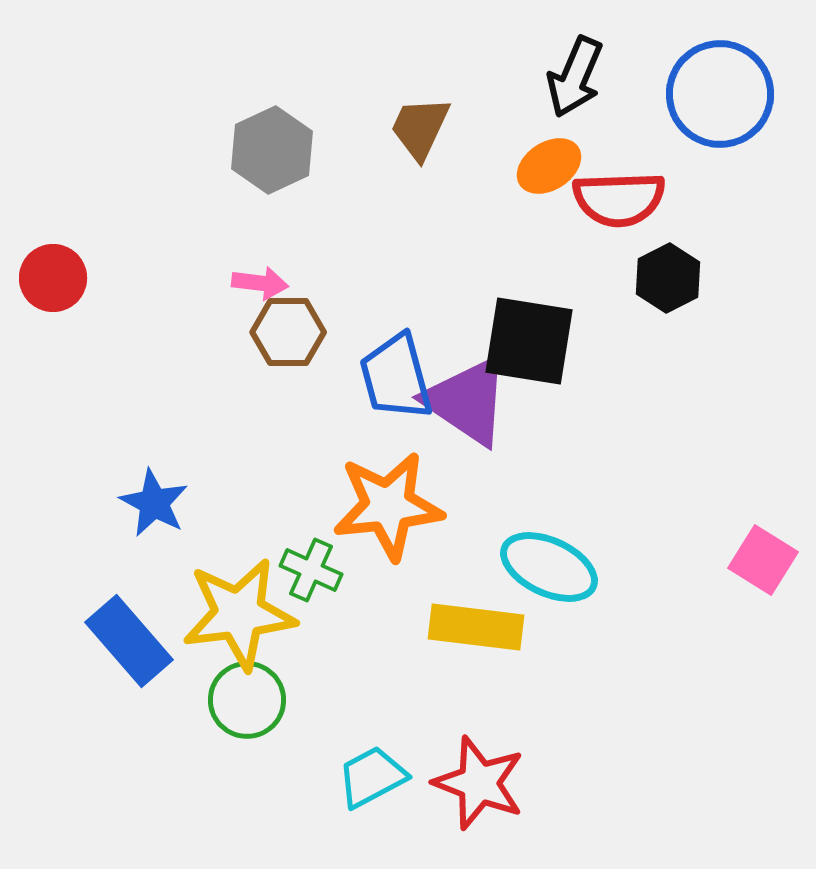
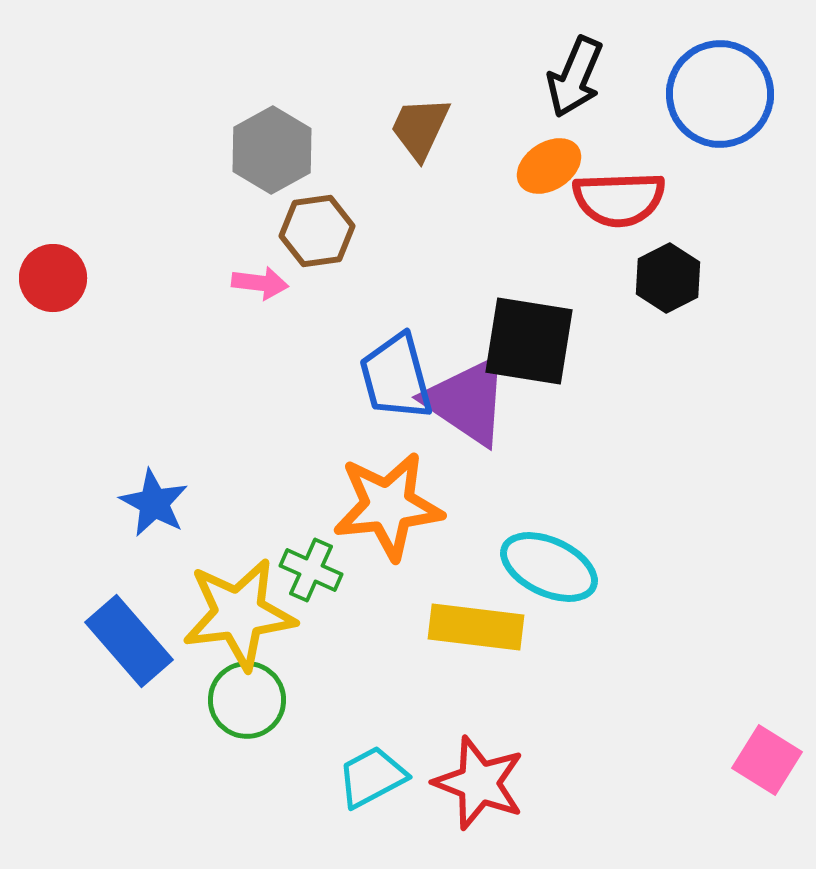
gray hexagon: rotated 4 degrees counterclockwise
brown hexagon: moved 29 px right, 101 px up; rotated 8 degrees counterclockwise
pink square: moved 4 px right, 200 px down
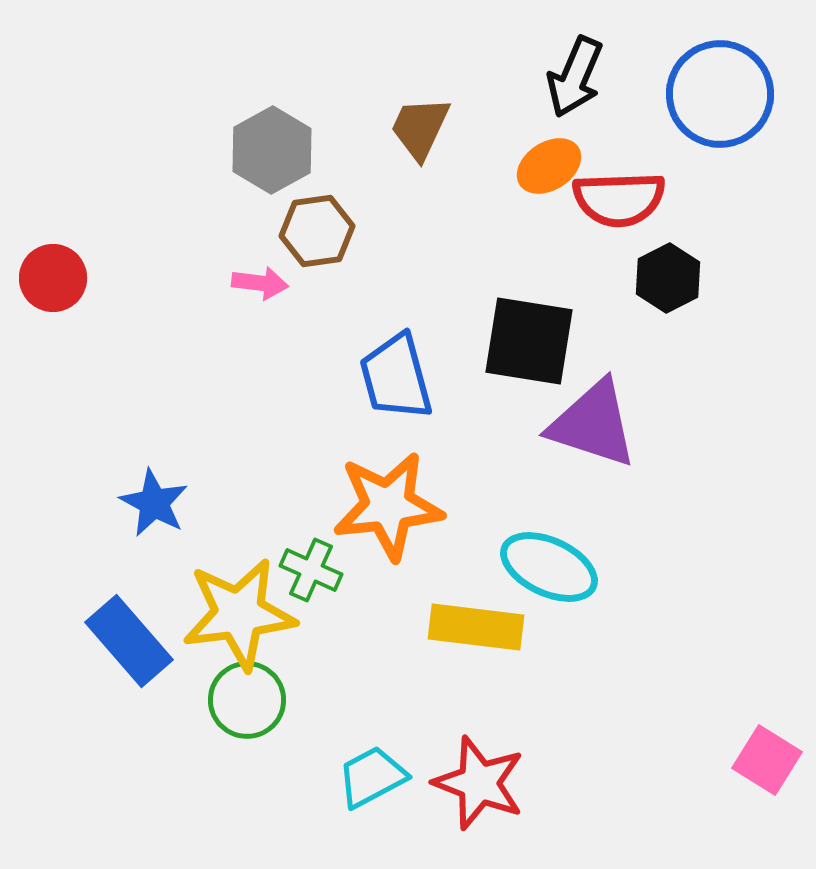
purple triangle: moved 126 px right, 23 px down; rotated 16 degrees counterclockwise
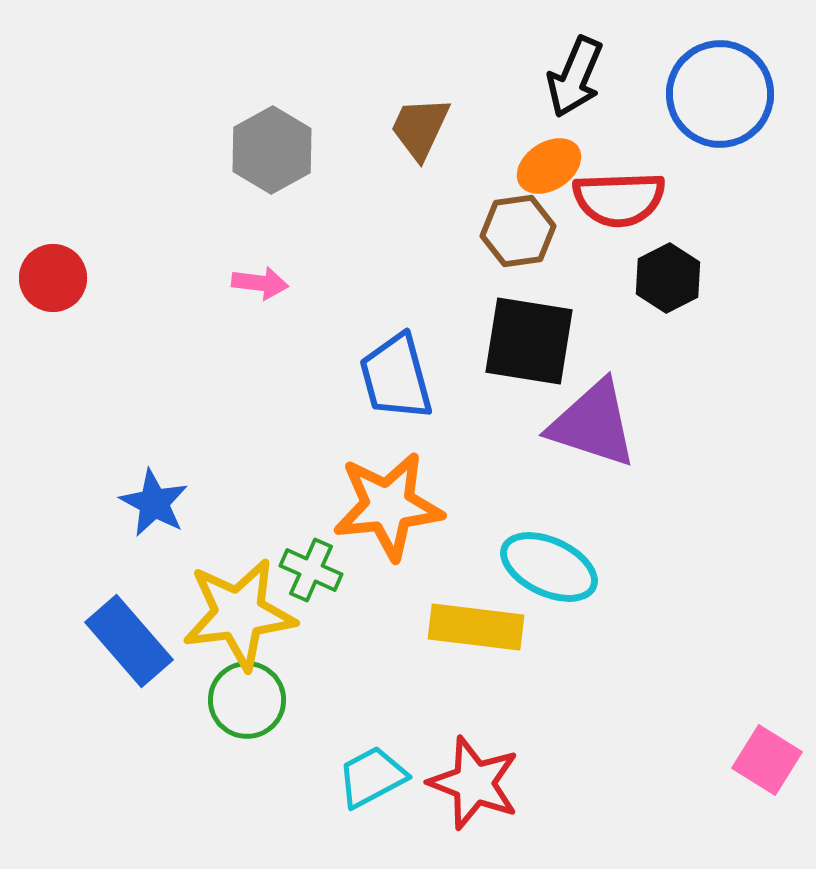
brown hexagon: moved 201 px right
red star: moved 5 px left
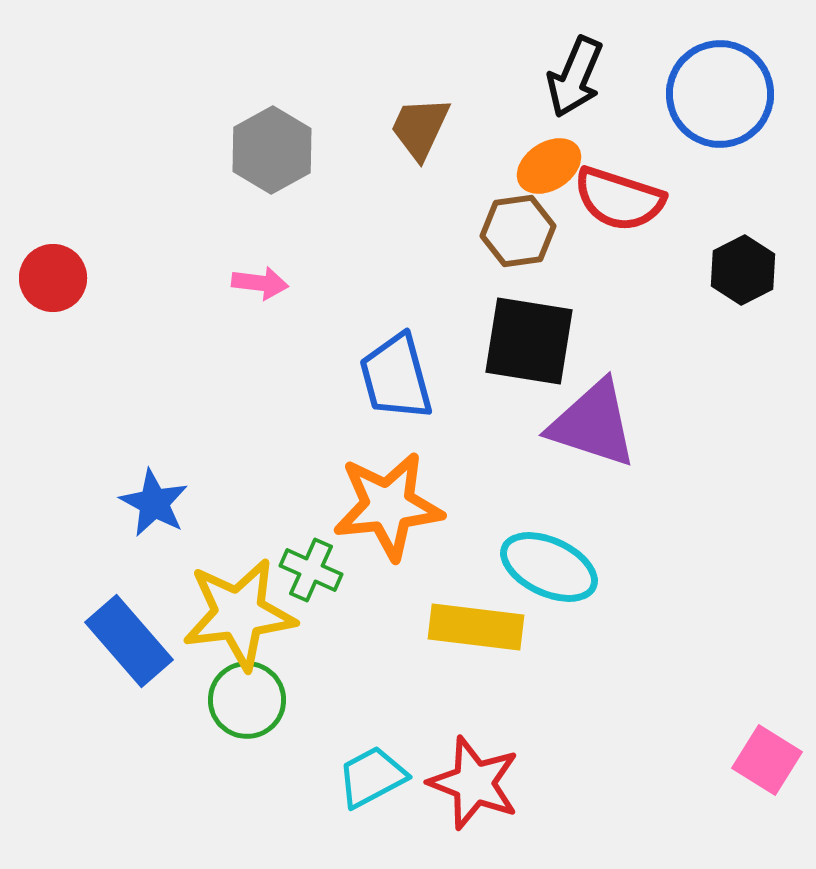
red semicircle: rotated 20 degrees clockwise
black hexagon: moved 75 px right, 8 px up
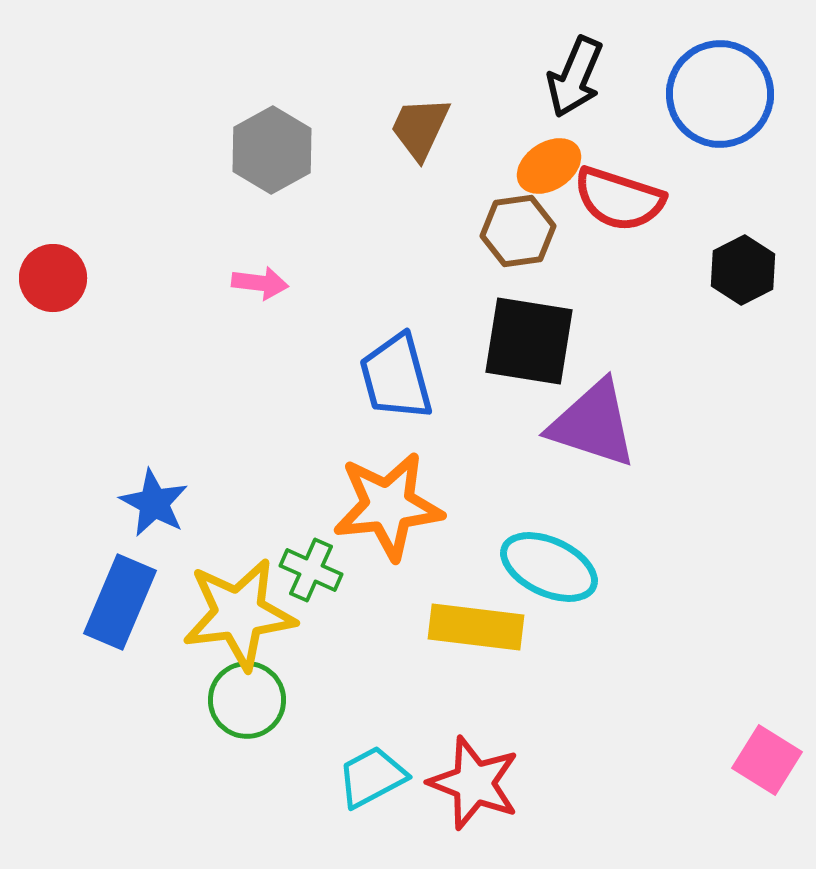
blue rectangle: moved 9 px left, 39 px up; rotated 64 degrees clockwise
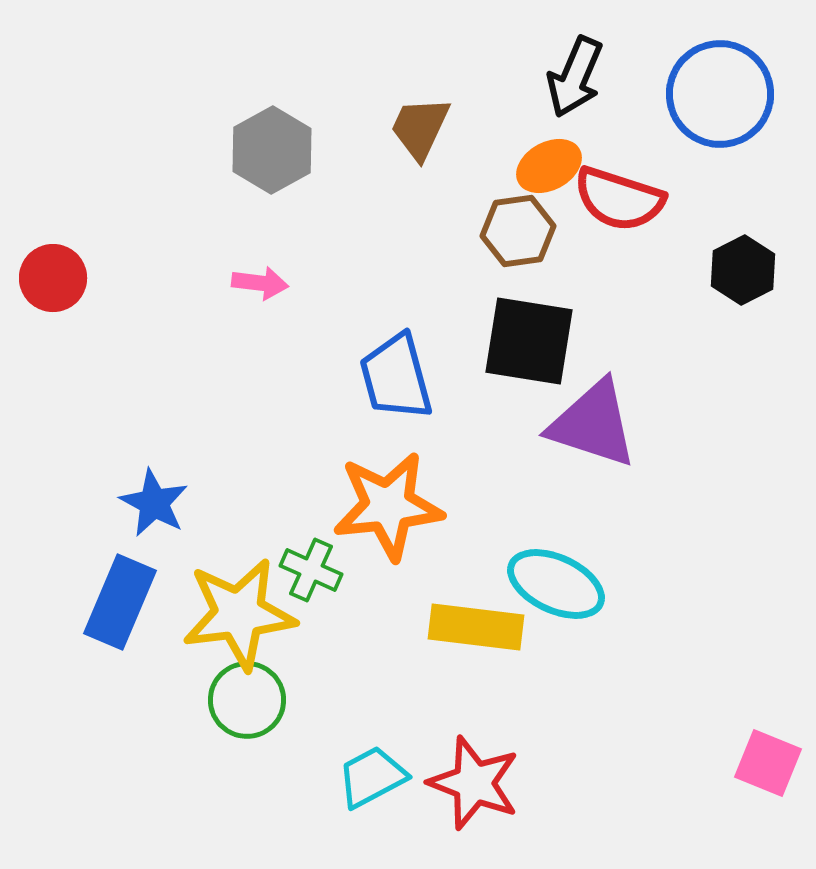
orange ellipse: rotated 4 degrees clockwise
cyan ellipse: moved 7 px right, 17 px down
pink square: moved 1 px right, 3 px down; rotated 10 degrees counterclockwise
